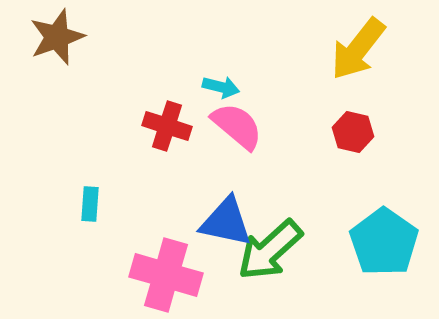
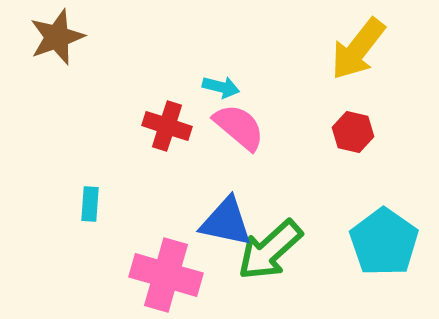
pink semicircle: moved 2 px right, 1 px down
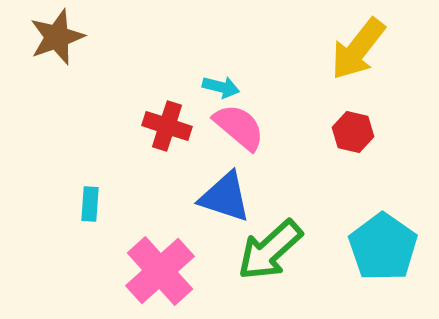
blue triangle: moved 1 px left, 25 px up; rotated 6 degrees clockwise
cyan pentagon: moved 1 px left, 5 px down
pink cross: moved 6 px left, 4 px up; rotated 32 degrees clockwise
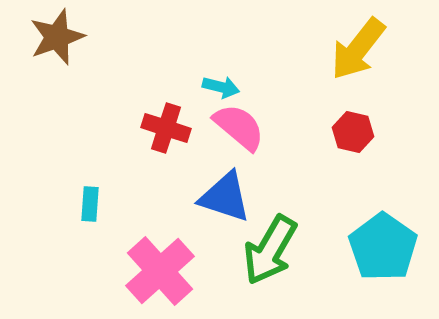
red cross: moved 1 px left, 2 px down
green arrow: rotated 18 degrees counterclockwise
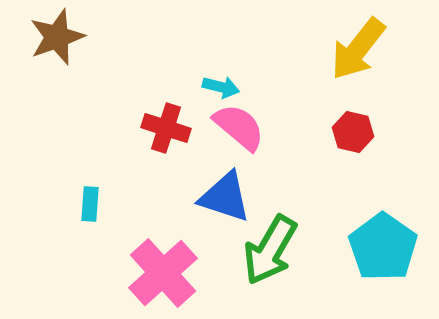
pink cross: moved 3 px right, 2 px down
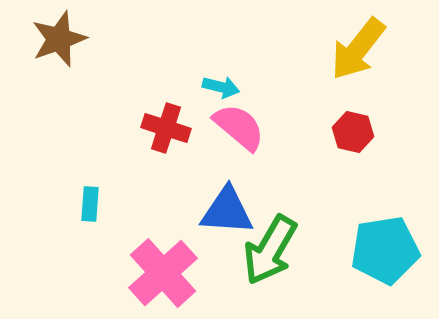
brown star: moved 2 px right, 2 px down
blue triangle: moved 2 px right, 14 px down; rotated 14 degrees counterclockwise
cyan pentagon: moved 2 px right, 3 px down; rotated 28 degrees clockwise
